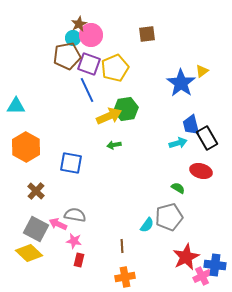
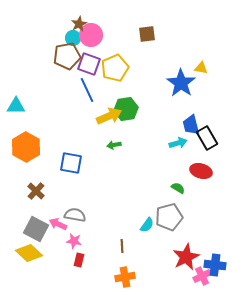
yellow triangle: moved 1 px left, 3 px up; rotated 48 degrees clockwise
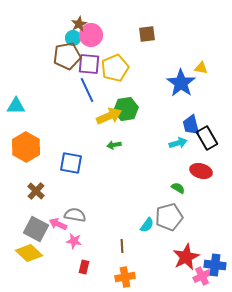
purple square: rotated 15 degrees counterclockwise
red rectangle: moved 5 px right, 7 px down
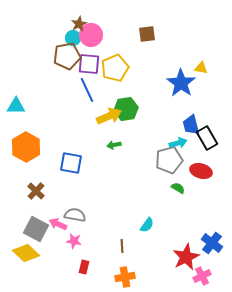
gray pentagon: moved 57 px up
yellow diamond: moved 3 px left
blue cross: moved 3 px left, 22 px up; rotated 30 degrees clockwise
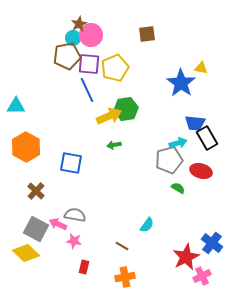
blue trapezoid: moved 4 px right, 2 px up; rotated 70 degrees counterclockwise
brown line: rotated 56 degrees counterclockwise
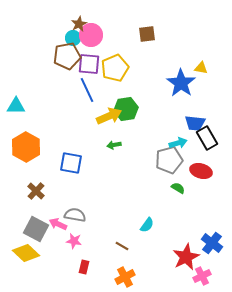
orange cross: rotated 18 degrees counterclockwise
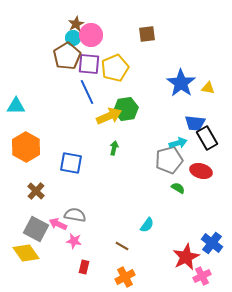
brown star: moved 3 px left
brown pentagon: rotated 20 degrees counterclockwise
yellow triangle: moved 7 px right, 20 px down
blue line: moved 2 px down
green arrow: moved 3 px down; rotated 112 degrees clockwise
yellow diamond: rotated 12 degrees clockwise
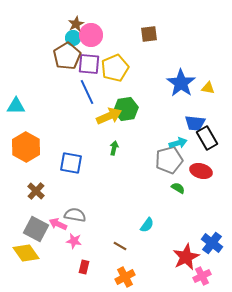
brown square: moved 2 px right
brown line: moved 2 px left
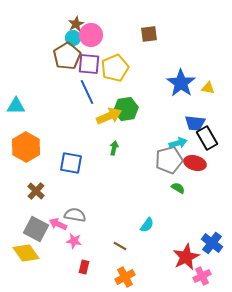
red ellipse: moved 6 px left, 8 px up
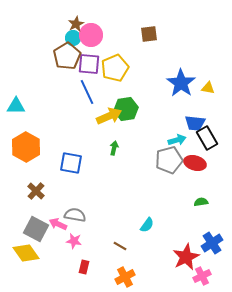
cyan arrow: moved 1 px left, 3 px up
green semicircle: moved 23 px right, 14 px down; rotated 40 degrees counterclockwise
blue cross: rotated 20 degrees clockwise
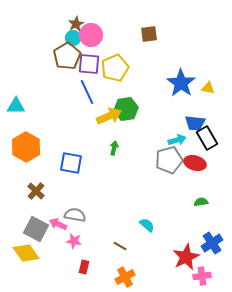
cyan semicircle: rotated 84 degrees counterclockwise
pink cross: rotated 18 degrees clockwise
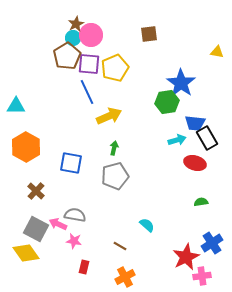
yellow triangle: moved 9 px right, 36 px up
green hexagon: moved 41 px right, 7 px up
gray pentagon: moved 54 px left, 16 px down
